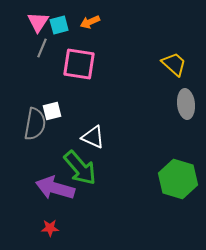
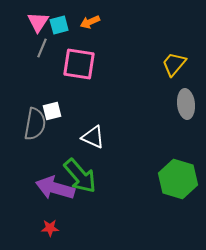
yellow trapezoid: rotated 92 degrees counterclockwise
green arrow: moved 8 px down
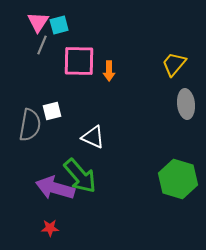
orange arrow: moved 19 px right, 49 px down; rotated 66 degrees counterclockwise
gray line: moved 3 px up
pink square: moved 3 px up; rotated 8 degrees counterclockwise
gray semicircle: moved 5 px left, 1 px down
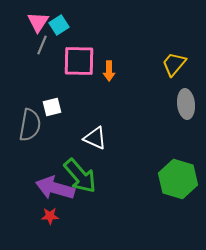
cyan square: rotated 18 degrees counterclockwise
white square: moved 4 px up
white triangle: moved 2 px right, 1 px down
red star: moved 12 px up
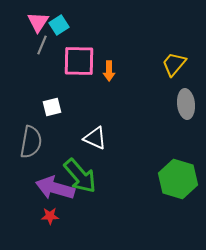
gray semicircle: moved 1 px right, 17 px down
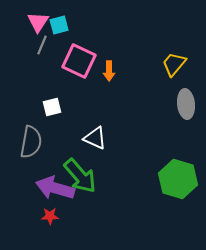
cyan square: rotated 18 degrees clockwise
pink square: rotated 24 degrees clockwise
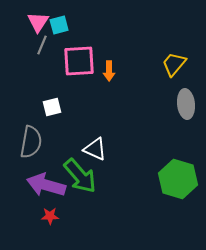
pink square: rotated 28 degrees counterclockwise
white triangle: moved 11 px down
purple arrow: moved 9 px left, 3 px up
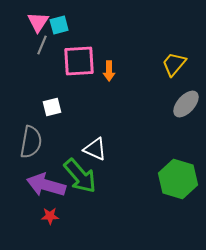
gray ellipse: rotated 48 degrees clockwise
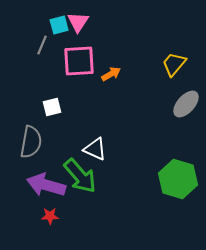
pink triangle: moved 40 px right
orange arrow: moved 2 px right, 3 px down; rotated 120 degrees counterclockwise
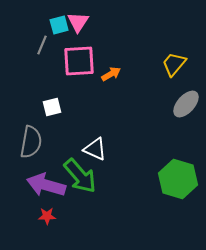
red star: moved 3 px left
